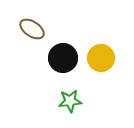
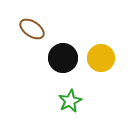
green star: rotated 20 degrees counterclockwise
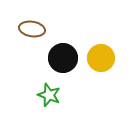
brown ellipse: rotated 25 degrees counterclockwise
green star: moved 21 px left, 6 px up; rotated 25 degrees counterclockwise
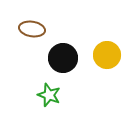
yellow circle: moved 6 px right, 3 px up
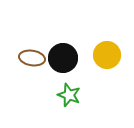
brown ellipse: moved 29 px down
green star: moved 20 px right
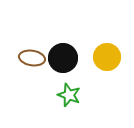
yellow circle: moved 2 px down
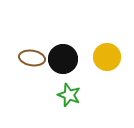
black circle: moved 1 px down
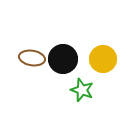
yellow circle: moved 4 px left, 2 px down
green star: moved 13 px right, 5 px up
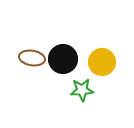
yellow circle: moved 1 px left, 3 px down
green star: rotated 25 degrees counterclockwise
